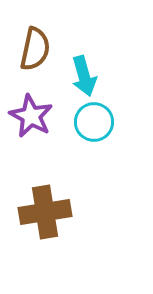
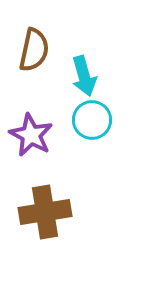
brown semicircle: moved 1 px left, 1 px down
purple star: moved 19 px down
cyan circle: moved 2 px left, 2 px up
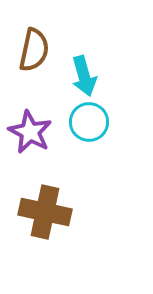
cyan circle: moved 3 px left, 2 px down
purple star: moved 1 px left, 3 px up
brown cross: rotated 21 degrees clockwise
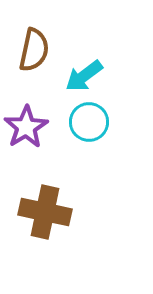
cyan arrow: rotated 69 degrees clockwise
purple star: moved 4 px left, 5 px up; rotated 12 degrees clockwise
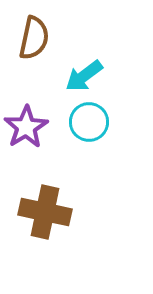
brown semicircle: moved 12 px up
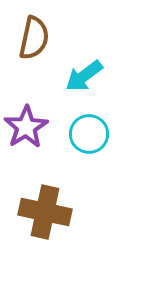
cyan circle: moved 12 px down
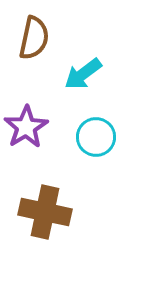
cyan arrow: moved 1 px left, 2 px up
cyan circle: moved 7 px right, 3 px down
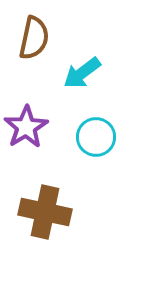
cyan arrow: moved 1 px left, 1 px up
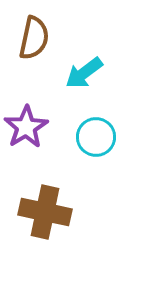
cyan arrow: moved 2 px right
